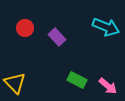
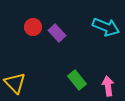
red circle: moved 8 px right, 1 px up
purple rectangle: moved 4 px up
green rectangle: rotated 24 degrees clockwise
pink arrow: rotated 138 degrees counterclockwise
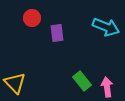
red circle: moved 1 px left, 9 px up
purple rectangle: rotated 36 degrees clockwise
green rectangle: moved 5 px right, 1 px down
pink arrow: moved 1 px left, 1 px down
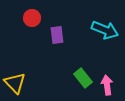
cyan arrow: moved 1 px left, 3 px down
purple rectangle: moved 2 px down
green rectangle: moved 1 px right, 3 px up
pink arrow: moved 2 px up
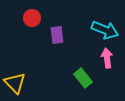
pink arrow: moved 27 px up
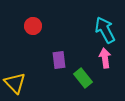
red circle: moved 1 px right, 8 px down
cyan arrow: rotated 140 degrees counterclockwise
purple rectangle: moved 2 px right, 25 px down
pink arrow: moved 2 px left
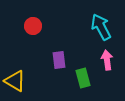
cyan arrow: moved 4 px left, 3 px up
pink arrow: moved 2 px right, 2 px down
green rectangle: rotated 24 degrees clockwise
yellow triangle: moved 2 px up; rotated 15 degrees counterclockwise
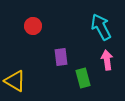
purple rectangle: moved 2 px right, 3 px up
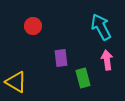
purple rectangle: moved 1 px down
yellow triangle: moved 1 px right, 1 px down
